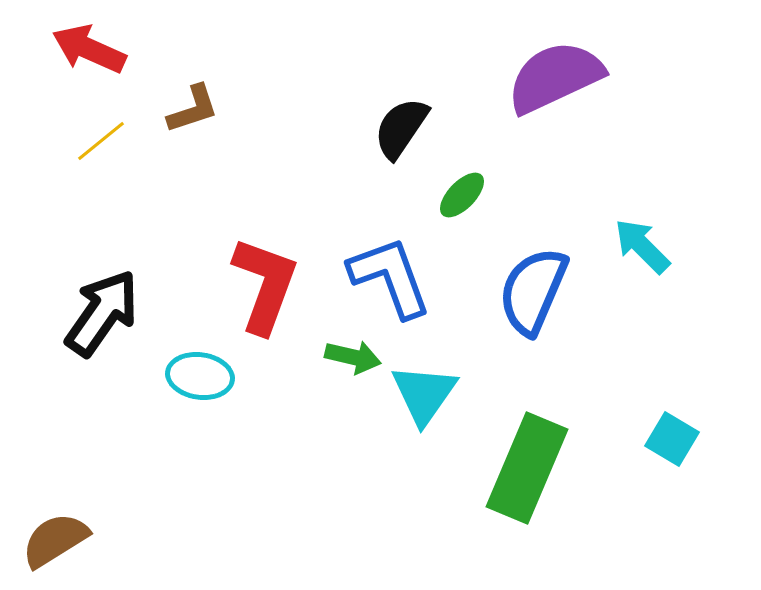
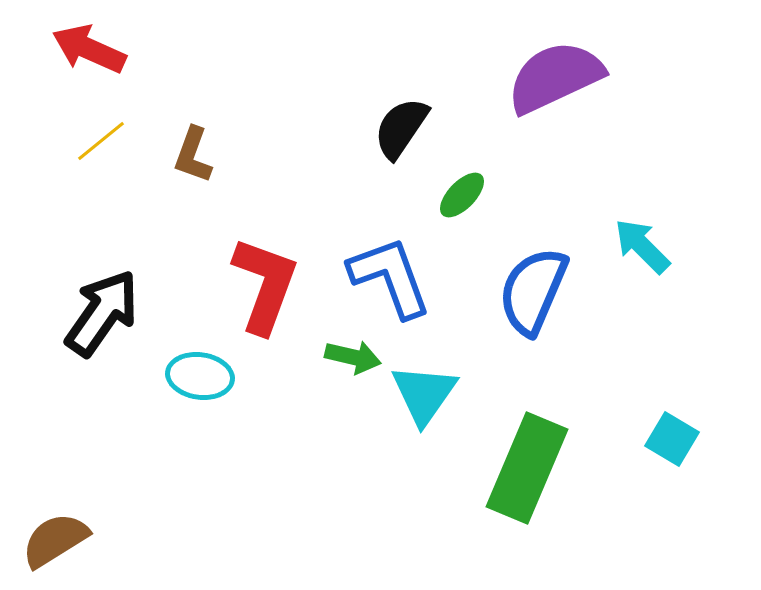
brown L-shape: moved 46 px down; rotated 128 degrees clockwise
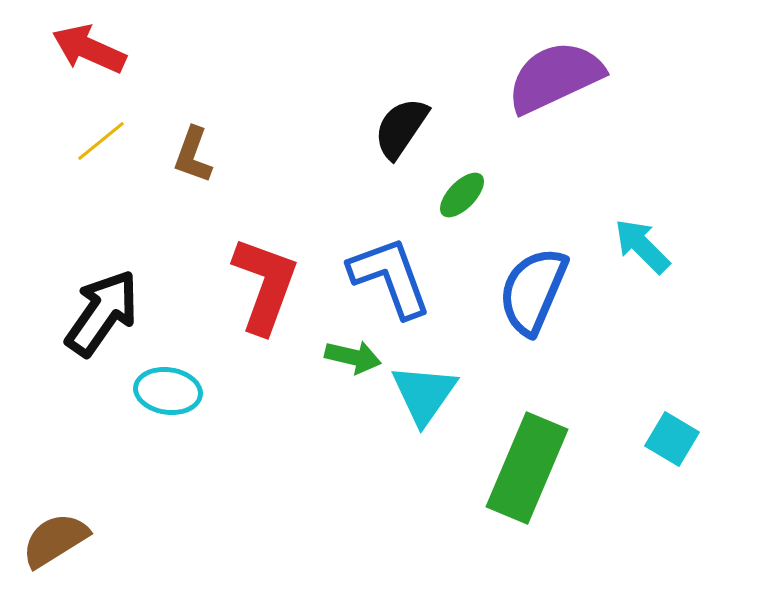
cyan ellipse: moved 32 px left, 15 px down
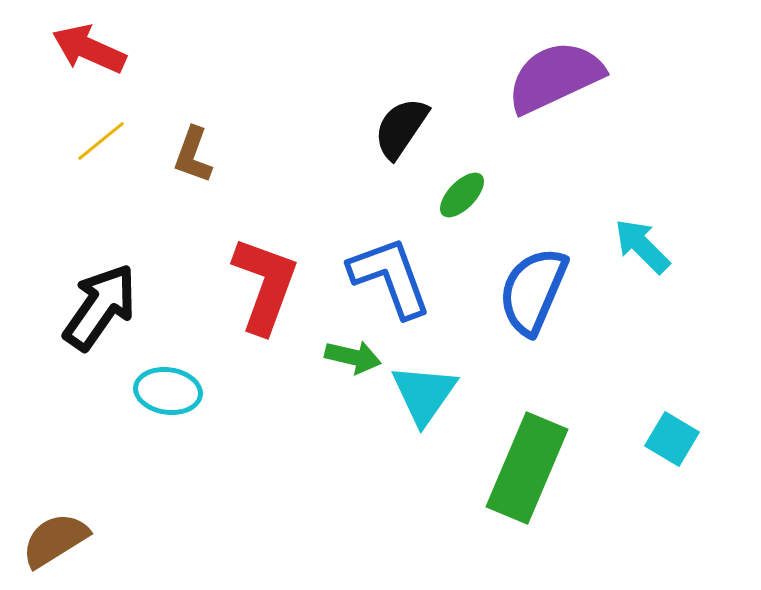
black arrow: moved 2 px left, 6 px up
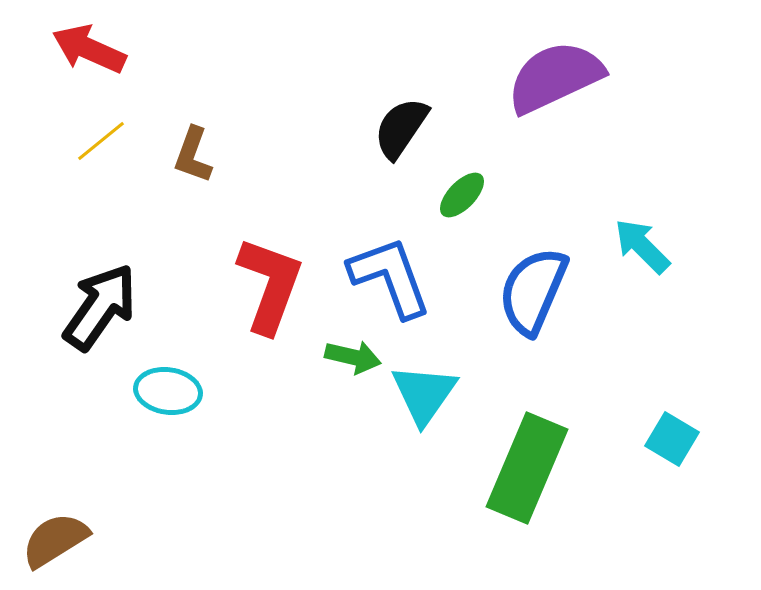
red L-shape: moved 5 px right
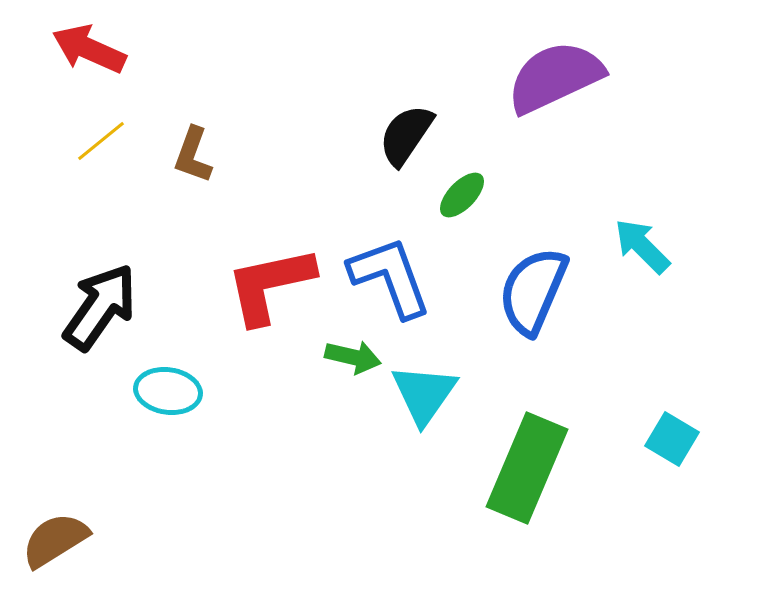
black semicircle: moved 5 px right, 7 px down
red L-shape: rotated 122 degrees counterclockwise
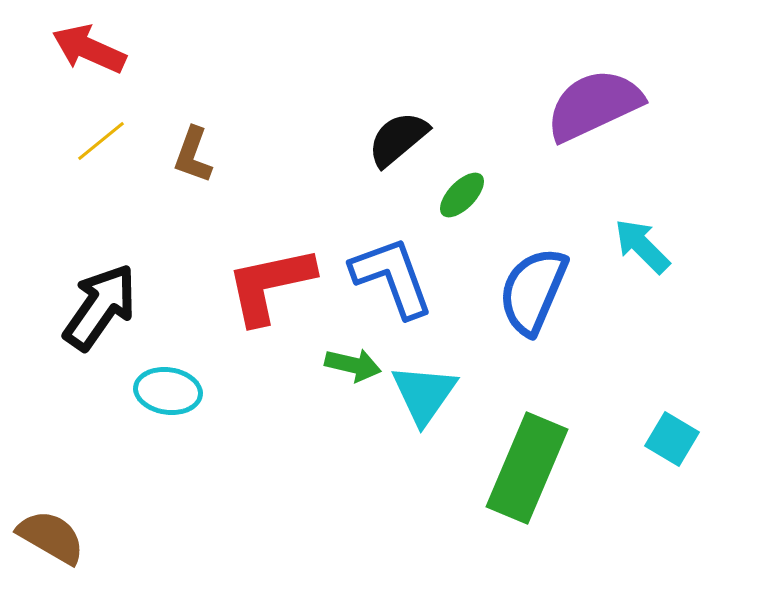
purple semicircle: moved 39 px right, 28 px down
black semicircle: moved 8 px left, 4 px down; rotated 16 degrees clockwise
blue L-shape: moved 2 px right
green arrow: moved 8 px down
brown semicircle: moved 4 px left, 3 px up; rotated 62 degrees clockwise
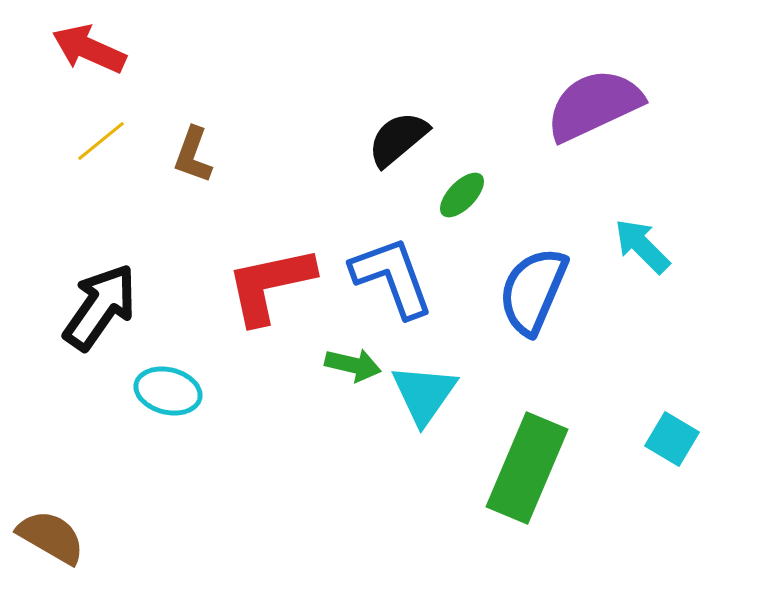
cyan ellipse: rotated 6 degrees clockwise
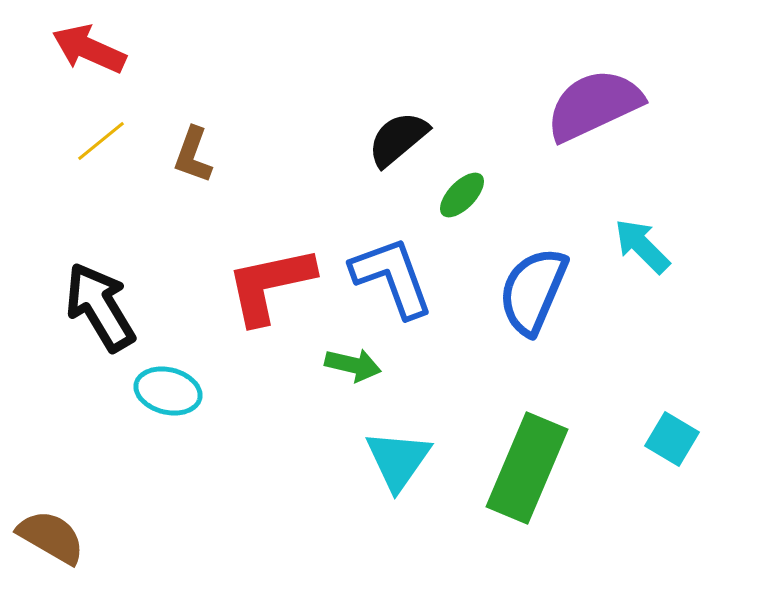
black arrow: rotated 66 degrees counterclockwise
cyan triangle: moved 26 px left, 66 px down
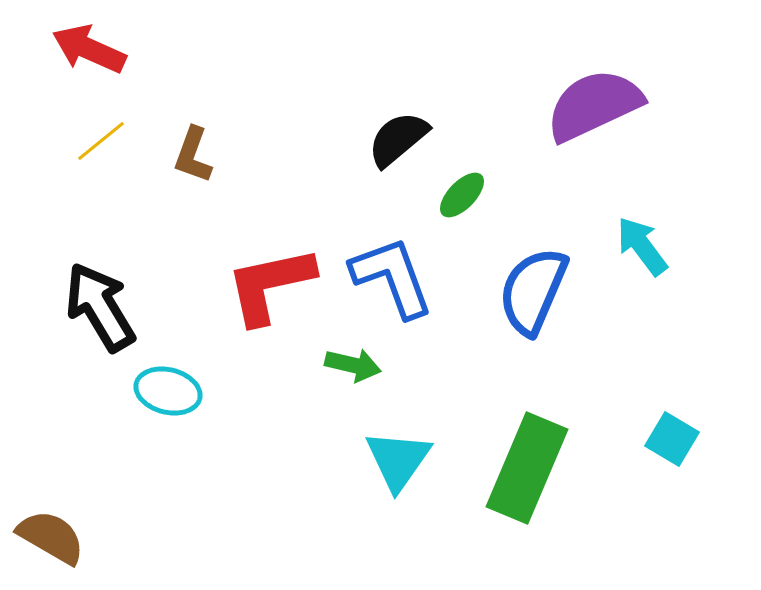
cyan arrow: rotated 8 degrees clockwise
